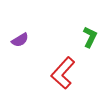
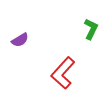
green L-shape: moved 1 px right, 8 px up
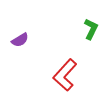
red L-shape: moved 2 px right, 2 px down
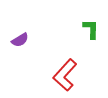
green L-shape: rotated 25 degrees counterclockwise
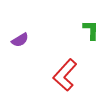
green L-shape: moved 1 px down
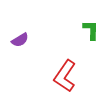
red L-shape: moved 1 px down; rotated 8 degrees counterclockwise
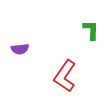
purple semicircle: moved 9 px down; rotated 24 degrees clockwise
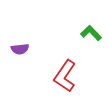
green L-shape: moved 3 px down; rotated 45 degrees counterclockwise
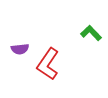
red L-shape: moved 17 px left, 12 px up
